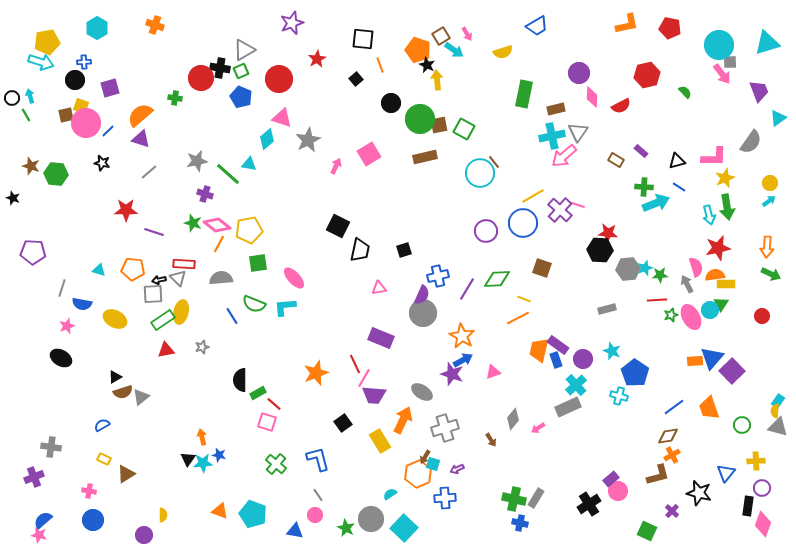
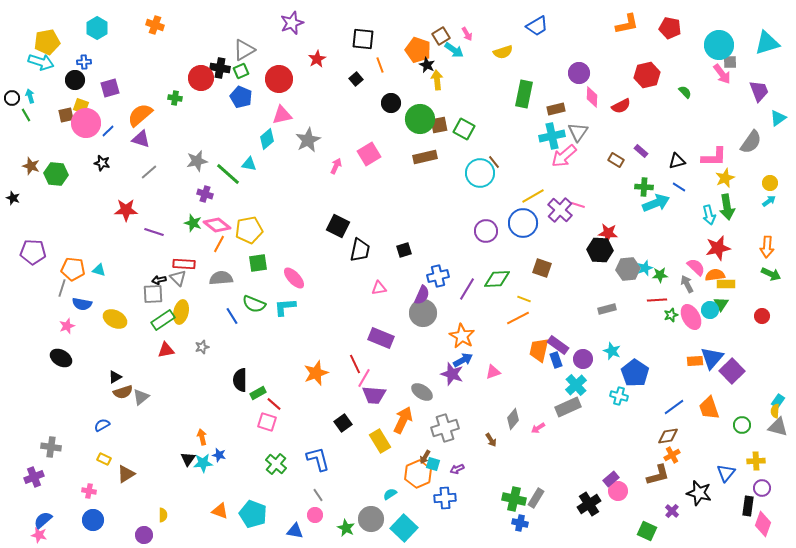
pink triangle at (282, 118): moved 3 px up; rotated 30 degrees counterclockwise
pink semicircle at (696, 267): rotated 30 degrees counterclockwise
orange pentagon at (133, 269): moved 60 px left
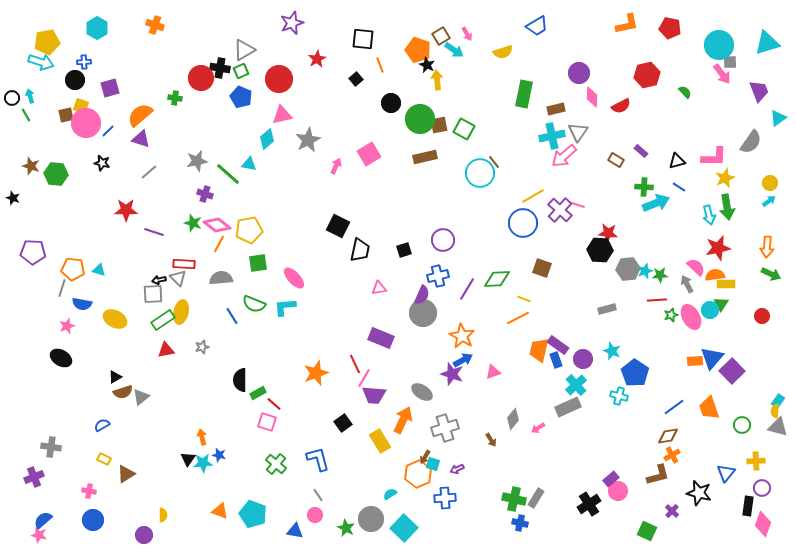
purple circle at (486, 231): moved 43 px left, 9 px down
cyan star at (645, 268): moved 3 px down
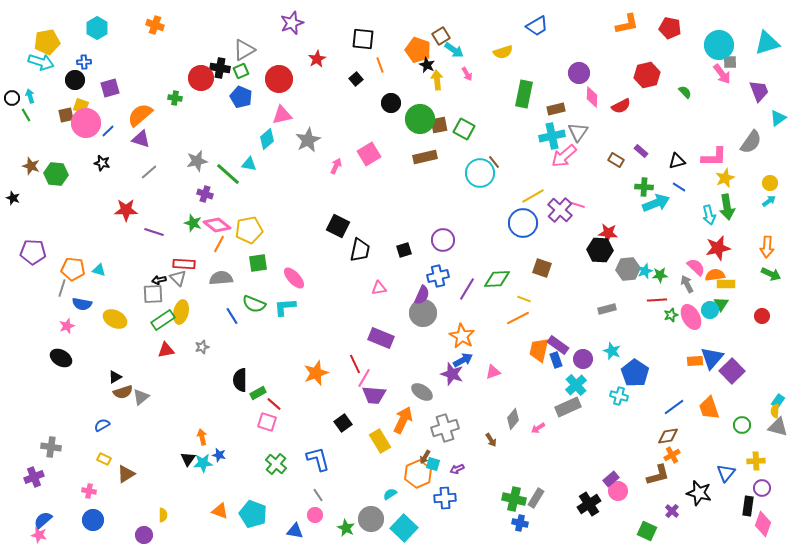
pink arrow at (467, 34): moved 40 px down
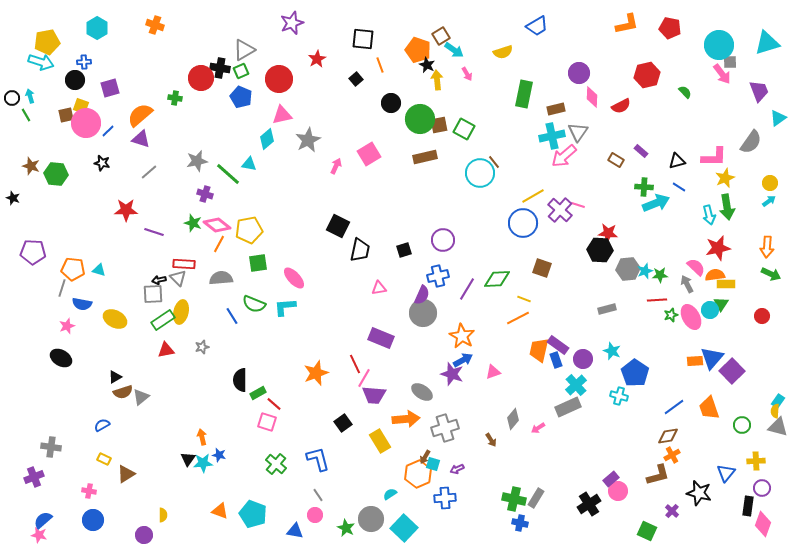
orange arrow at (403, 420): moved 3 px right, 1 px up; rotated 60 degrees clockwise
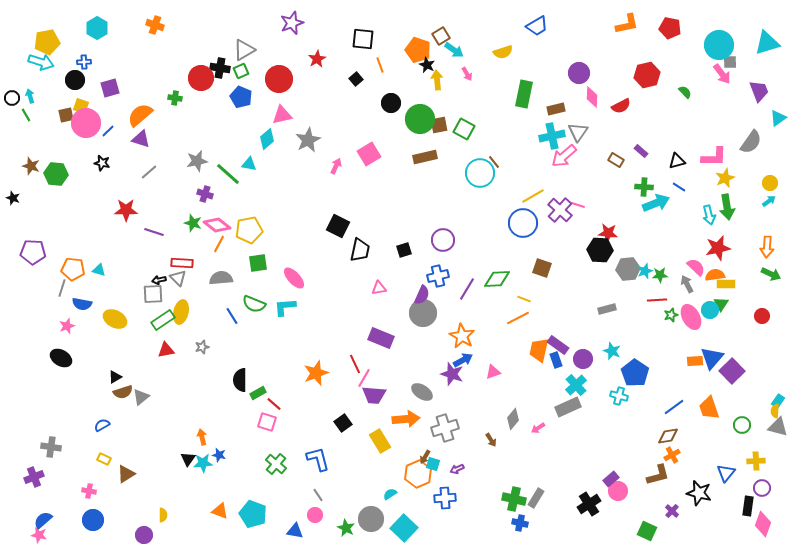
red rectangle at (184, 264): moved 2 px left, 1 px up
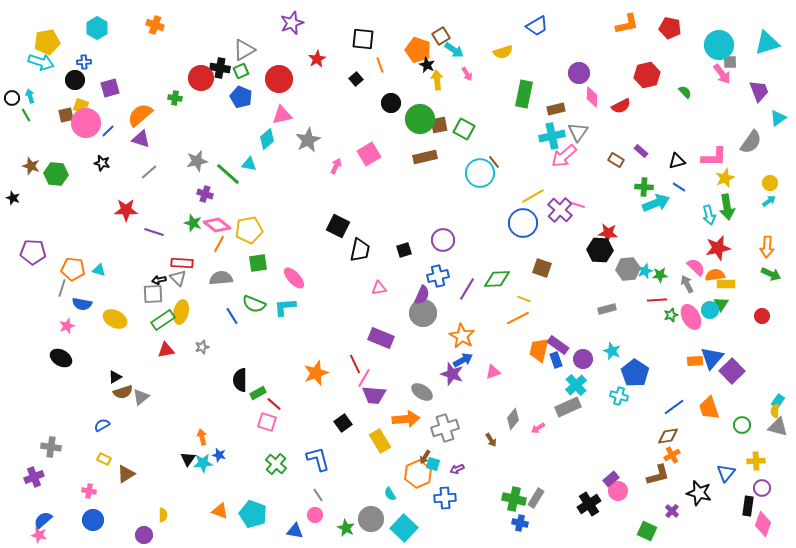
cyan semicircle at (390, 494): rotated 88 degrees counterclockwise
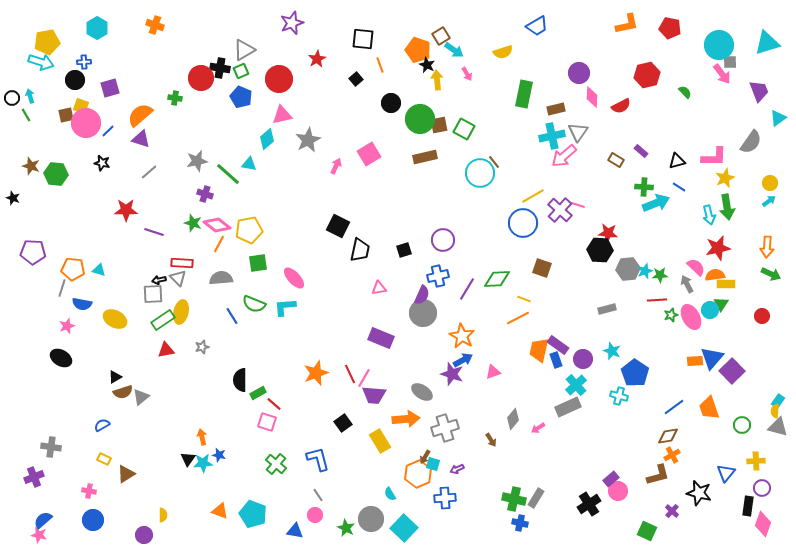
red line at (355, 364): moved 5 px left, 10 px down
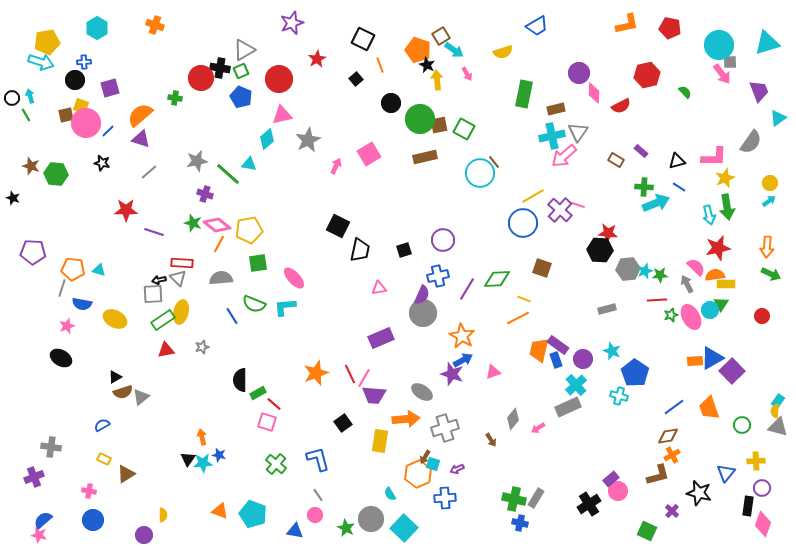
black square at (363, 39): rotated 20 degrees clockwise
pink diamond at (592, 97): moved 2 px right, 4 px up
purple rectangle at (381, 338): rotated 45 degrees counterclockwise
blue triangle at (712, 358): rotated 20 degrees clockwise
yellow rectangle at (380, 441): rotated 40 degrees clockwise
